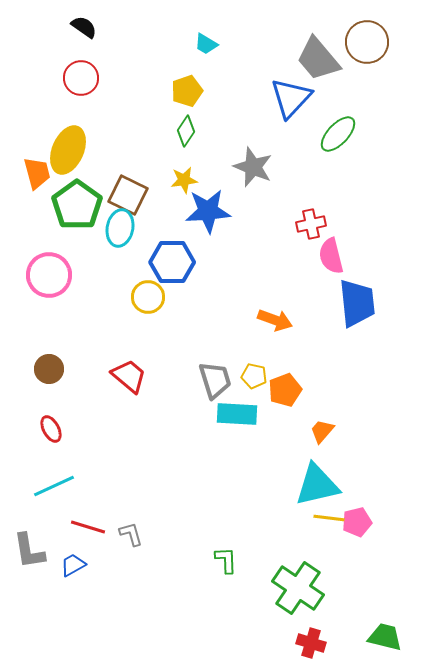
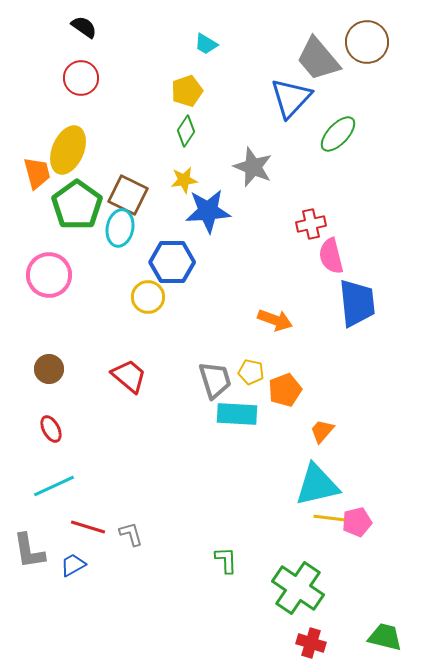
yellow pentagon at (254, 376): moved 3 px left, 4 px up
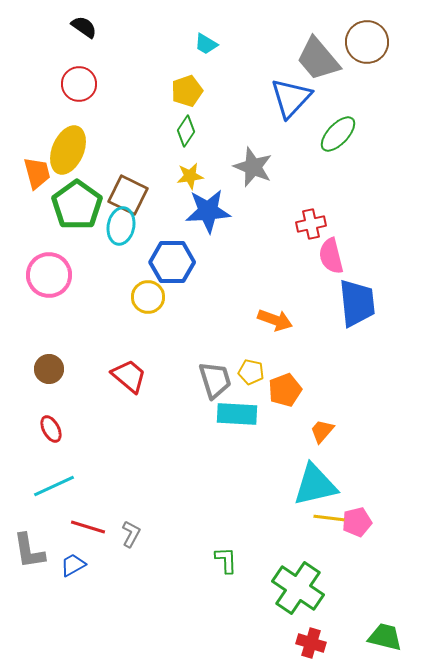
red circle at (81, 78): moved 2 px left, 6 px down
yellow star at (184, 180): moved 6 px right, 4 px up
cyan ellipse at (120, 228): moved 1 px right, 2 px up
cyan triangle at (317, 485): moved 2 px left
gray L-shape at (131, 534): rotated 44 degrees clockwise
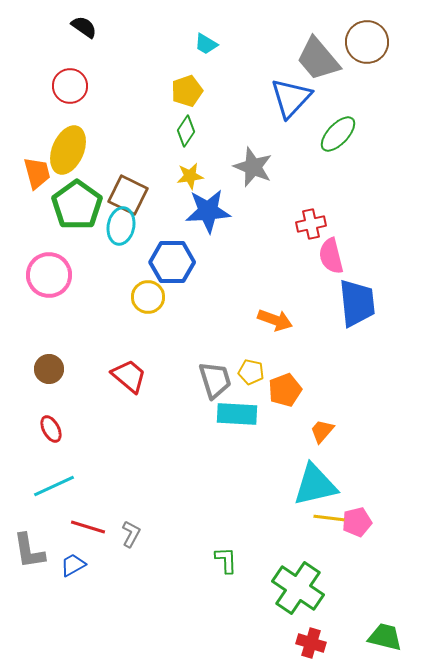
red circle at (79, 84): moved 9 px left, 2 px down
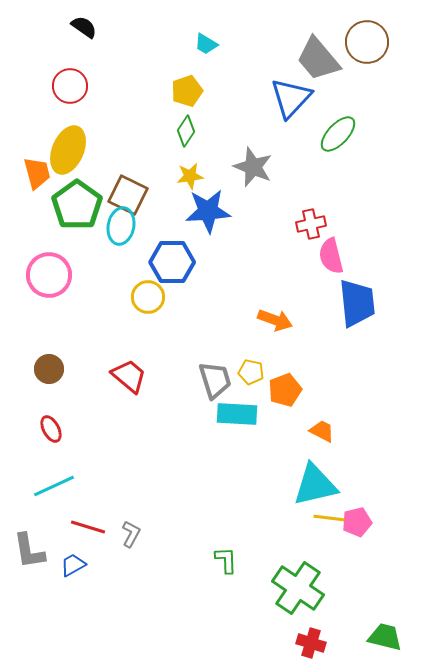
orange trapezoid at (322, 431): rotated 76 degrees clockwise
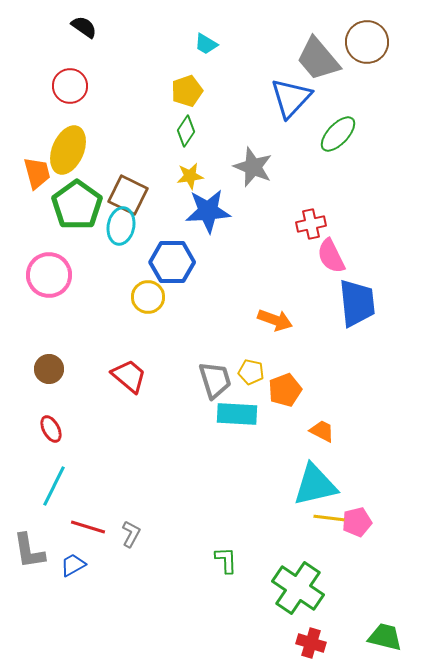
pink semicircle at (331, 256): rotated 12 degrees counterclockwise
cyan line at (54, 486): rotated 39 degrees counterclockwise
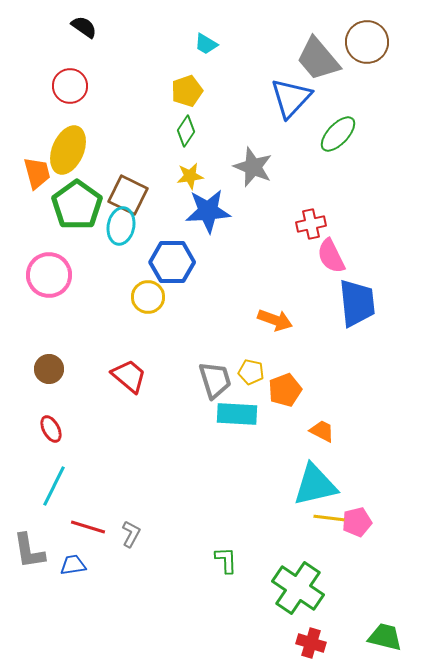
blue trapezoid at (73, 565): rotated 20 degrees clockwise
